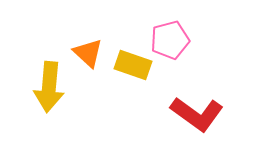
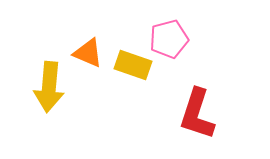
pink pentagon: moved 1 px left, 1 px up
orange triangle: rotated 20 degrees counterclockwise
red L-shape: rotated 72 degrees clockwise
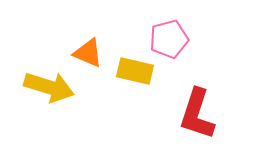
yellow rectangle: moved 2 px right, 6 px down; rotated 6 degrees counterclockwise
yellow arrow: rotated 78 degrees counterclockwise
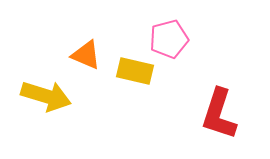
orange triangle: moved 2 px left, 2 px down
yellow arrow: moved 3 px left, 9 px down
red L-shape: moved 22 px right
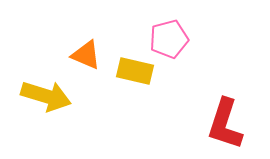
red L-shape: moved 6 px right, 10 px down
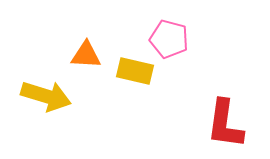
pink pentagon: rotated 30 degrees clockwise
orange triangle: rotated 20 degrees counterclockwise
red L-shape: rotated 10 degrees counterclockwise
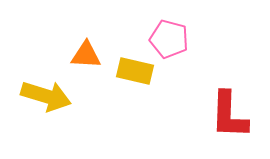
red L-shape: moved 4 px right, 9 px up; rotated 6 degrees counterclockwise
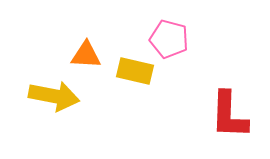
yellow arrow: moved 8 px right; rotated 6 degrees counterclockwise
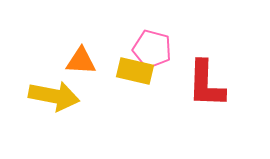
pink pentagon: moved 17 px left, 10 px down
orange triangle: moved 5 px left, 6 px down
red L-shape: moved 23 px left, 31 px up
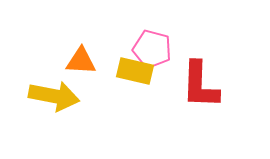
red L-shape: moved 6 px left, 1 px down
